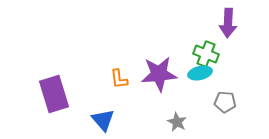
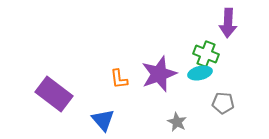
purple star: rotated 15 degrees counterclockwise
purple rectangle: rotated 36 degrees counterclockwise
gray pentagon: moved 2 px left, 1 px down
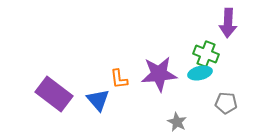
purple star: rotated 15 degrees clockwise
gray pentagon: moved 3 px right
blue triangle: moved 5 px left, 20 px up
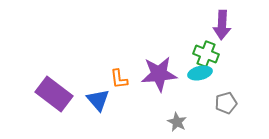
purple arrow: moved 6 px left, 2 px down
gray pentagon: rotated 20 degrees counterclockwise
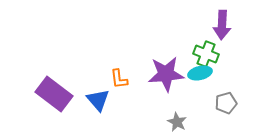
purple star: moved 7 px right
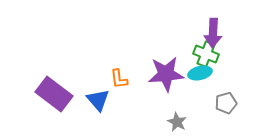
purple arrow: moved 9 px left, 8 px down
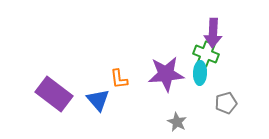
cyan ellipse: rotated 75 degrees counterclockwise
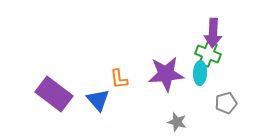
green cross: moved 2 px right
gray star: rotated 12 degrees counterclockwise
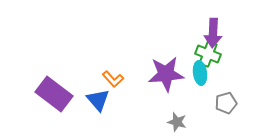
cyan ellipse: rotated 10 degrees counterclockwise
orange L-shape: moved 6 px left; rotated 35 degrees counterclockwise
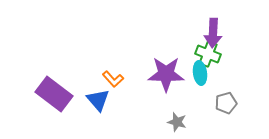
purple star: rotated 6 degrees clockwise
